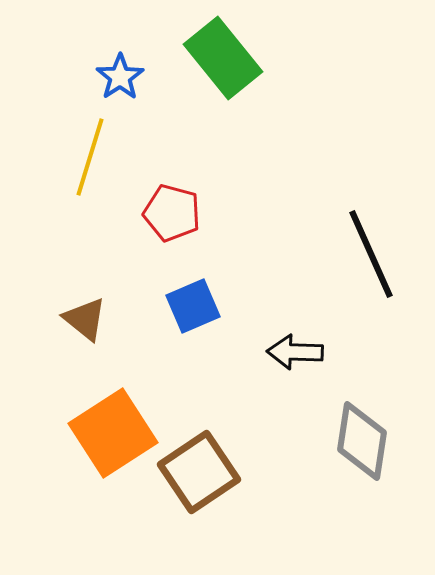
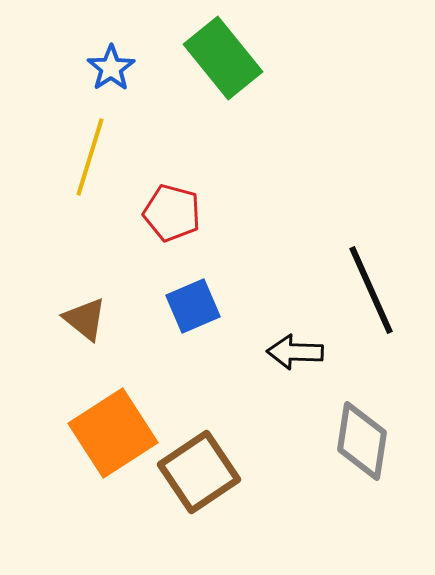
blue star: moved 9 px left, 9 px up
black line: moved 36 px down
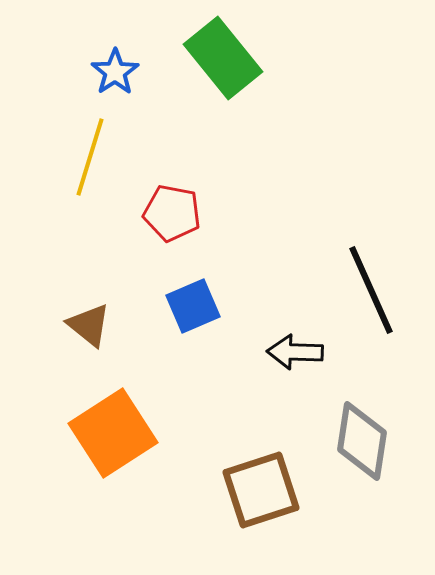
blue star: moved 4 px right, 4 px down
red pentagon: rotated 4 degrees counterclockwise
brown triangle: moved 4 px right, 6 px down
brown square: moved 62 px right, 18 px down; rotated 16 degrees clockwise
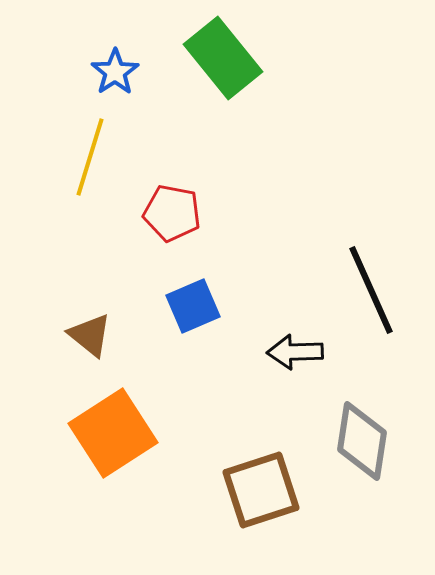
brown triangle: moved 1 px right, 10 px down
black arrow: rotated 4 degrees counterclockwise
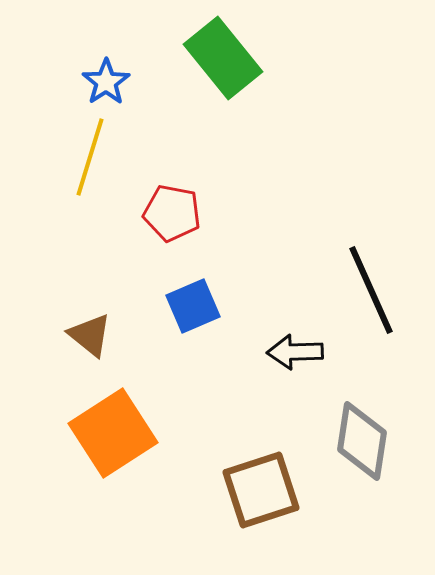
blue star: moved 9 px left, 10 px down
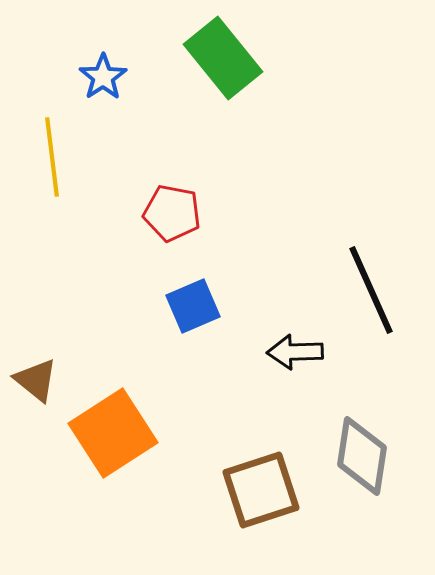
blue star: moved 3 px left, 5 px up
yellow line: moved 38 px left; rotated 24 degrees counterclockwise
brown triangle: moved 54 px left, 45 px down
gray diamond: moved 15 px down
